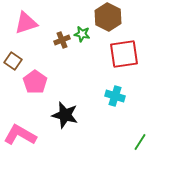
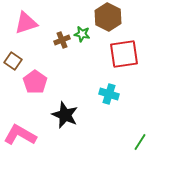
cyan cross: moved 6 px left, 2 px up
black star: rotated 8 degrees clockwise
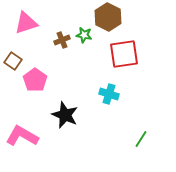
green star: moved 2 px right, 1 px down
pink pentagon: moved 2 px up
pink L-shape: moved 2 px right, 1 px down
green line: moved 1 px right, 3 px up
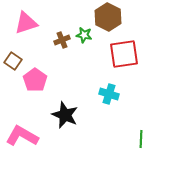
green line: rotated 30 degrees counterclockwise
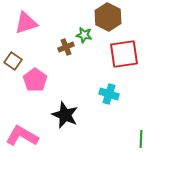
brown cross: moved 4 px right, 7 px down
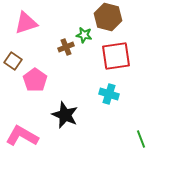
brown hexagon: rotated 12 degrees counterclockwise
red square: moved 8 px left, 2 px down
green line: rotated 24 degrees counterclockwise
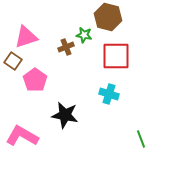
pink triangle: moved 14 px down
red square: rotated 8 degrees clockwise
black star: rotated 12 degrees counterclockwise
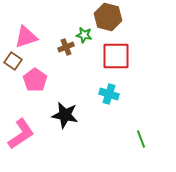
pink L-shape: moved 1 px left, 2 px up; rotated 116 degrees clockwise
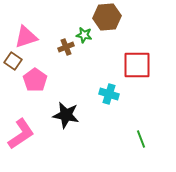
brown hexagon: moved 1 px left; rotated 20 degrees counterclockwise
red square: moved 21 px right, 9 px down
black star: moved 1 px right
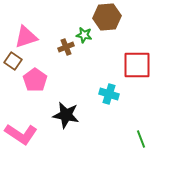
pink L-shape: rotated 68 degrees clockwise
